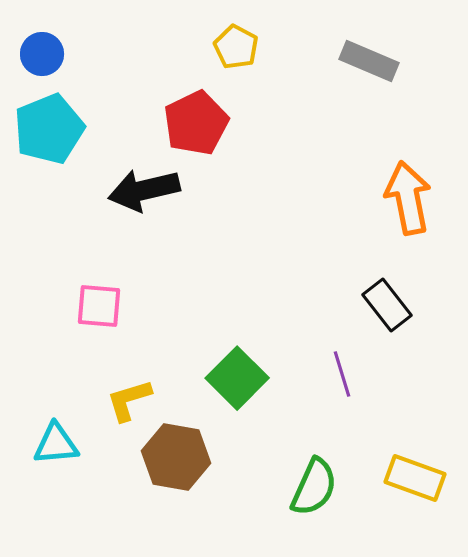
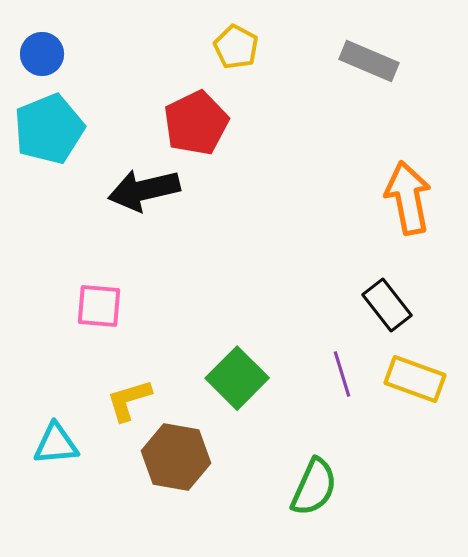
yellow rectangle: moved 99 px up
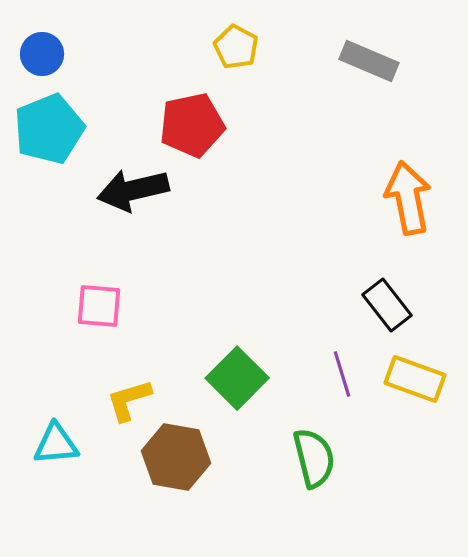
red pentagon: moved 4 px left, 2 px down; rotated 14 degrees clockwise
black arrow: moved 11 px left
green semicircle: moved 29 px up; rotated 38 degrees counterclockwise
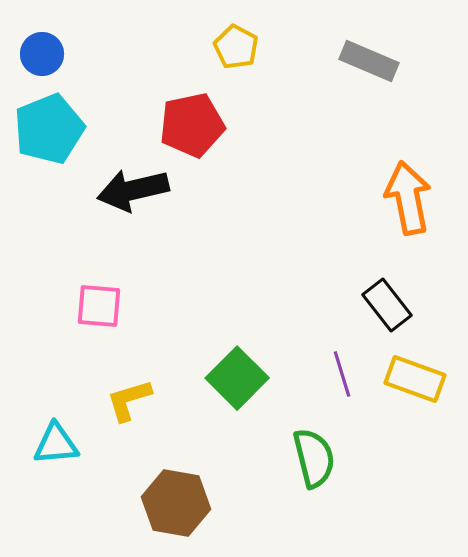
brown hexagon: moved 46 px down
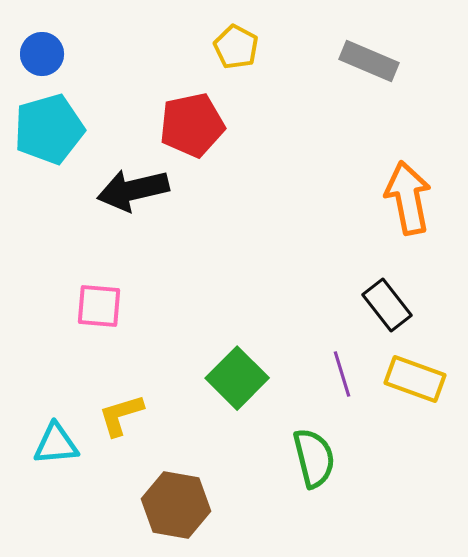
cyan pentagon: rotated 6 degrees clockwise
yellow L-shape: moved 8 px left, 15 px down
brown hexagon: moved 2 px down
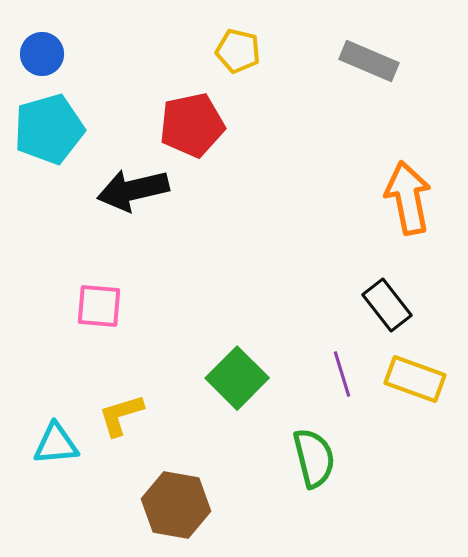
yellow pentagon: moved 2 px right, 4 px down; rotated 15 degrees counterclockwise
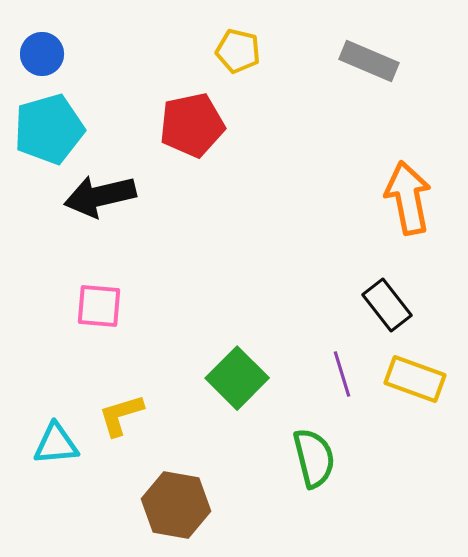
black arrow: moved 33 px left, 6 px down
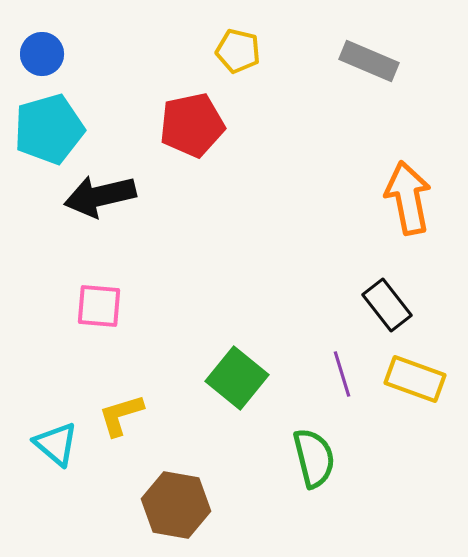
green square: rotated 6 degrees counterclockwise
cyan triangle: rotated 45 degrees clockwise
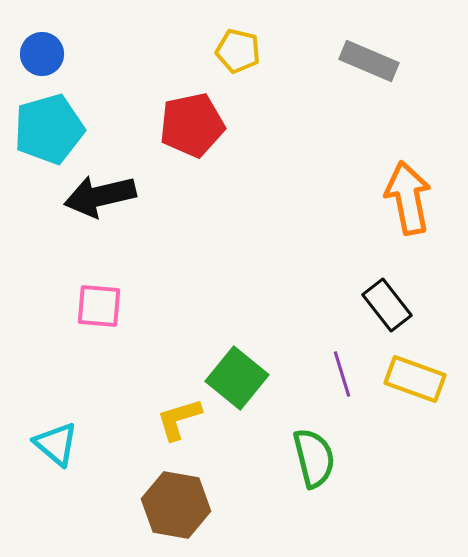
yellow L-shape: moved 58 px right, 4 px down
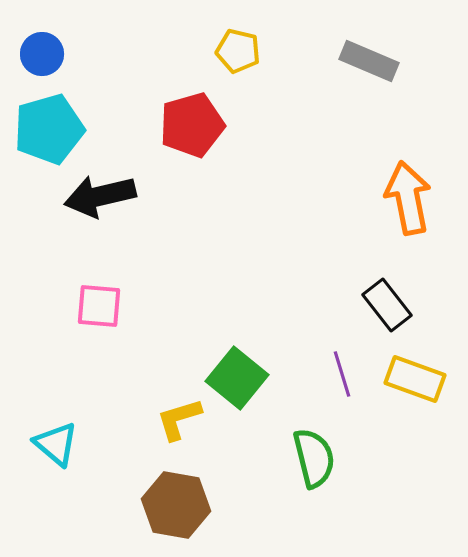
red pentagon: rotated 4 degrees counterclockwise
